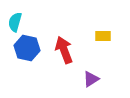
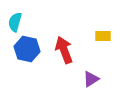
blue hexagon: moved 1 px down
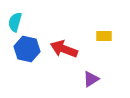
yellow rectangle: moved 1 px right
red arrow: moved 1 px up; rotated 48 degrees counterclockwise
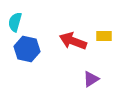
red arrow: moved 9 px right, 8 px up
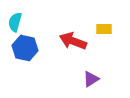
yellow rectangle: moved 7 px up
blue hexagon: moved 2 px left, 1 px up
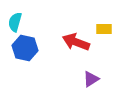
red arrow: moved 3 px right, 1 px down
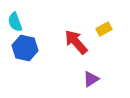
cyan semicircle: rotated 36 degrees counterclockwise
yellow rectangle: rotated 28 degrees counterclockwise
red arrow: rotated 28 degrees clockwise
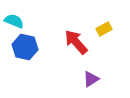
cyan semicircle: moved 1 px left, 1 px up; rotated 132 degrees clockwise
blue hexagon: moved 1 px up
